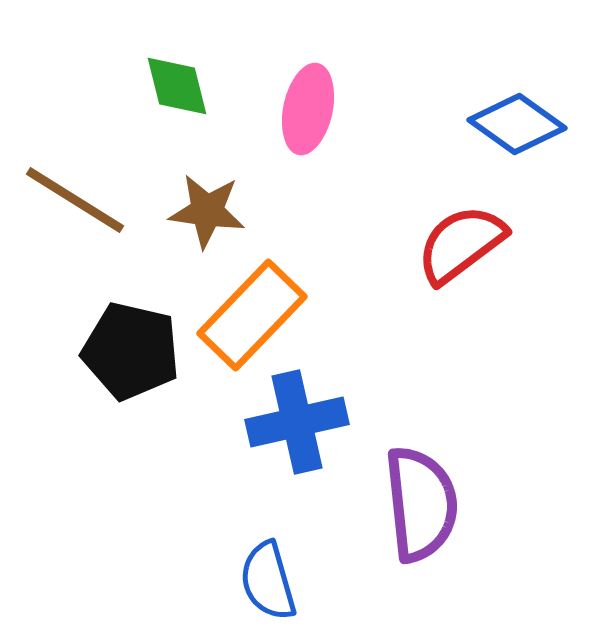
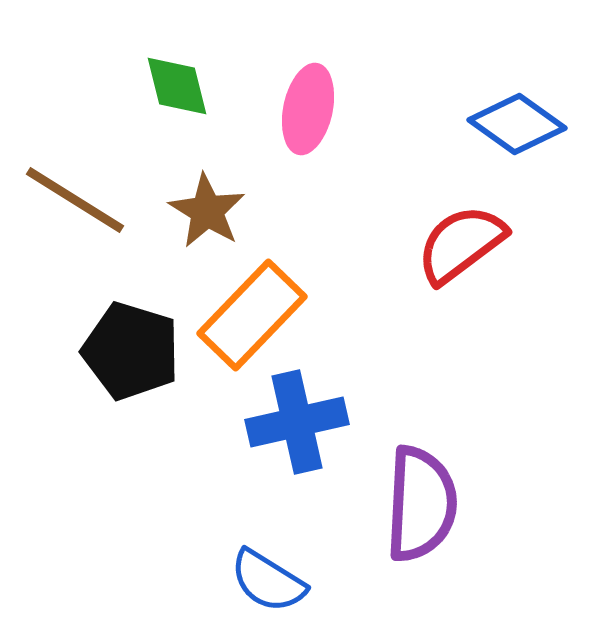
brown star: rotated 24 degrees clockwise
black pentagon: rotated 4 degrees clockwise
purple semicircle: rotated 9 degrees clockwise
blue semicircle: rotated 42 degrees counterclockwise
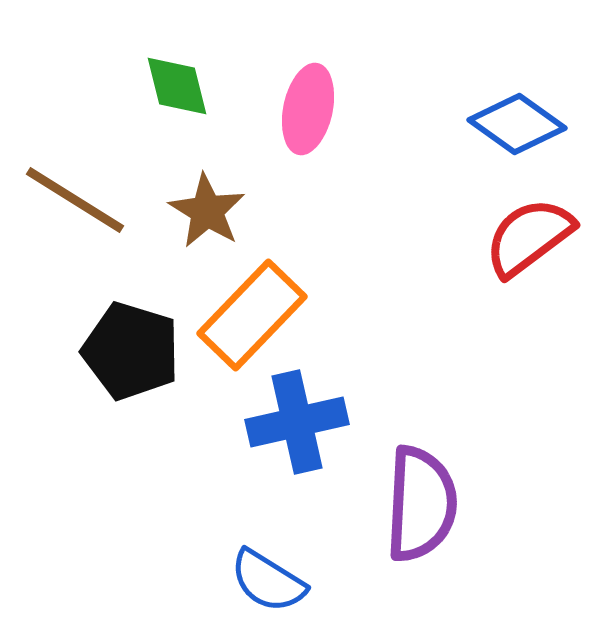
red semicircle: moved 68 px right, 7 px up
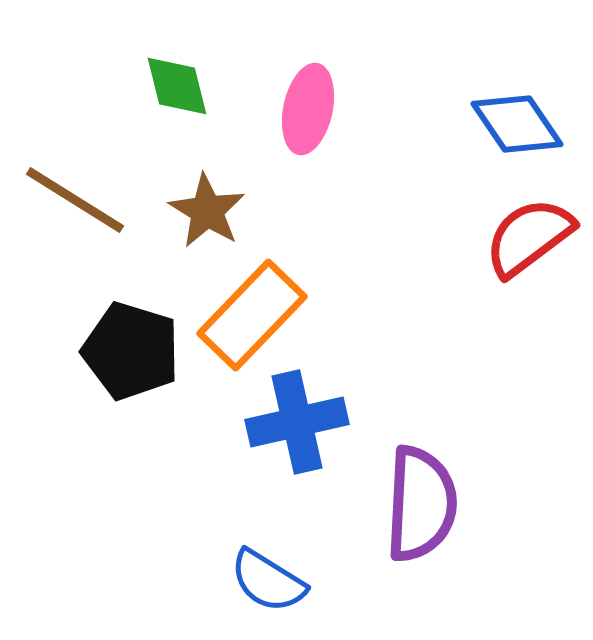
blue diamond: rotated 20 degrees clockwise
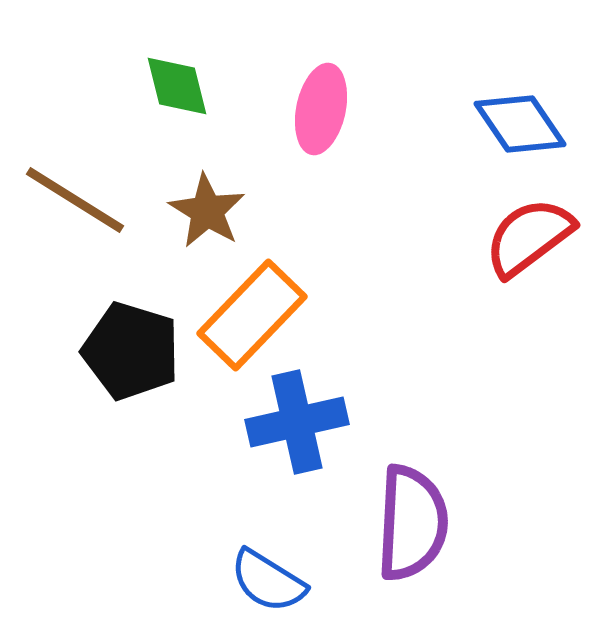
pink ellipse: moved 13 px right
blue diamond: moved 3 px right
purple semicircle: moved 9 px left, 19 px down
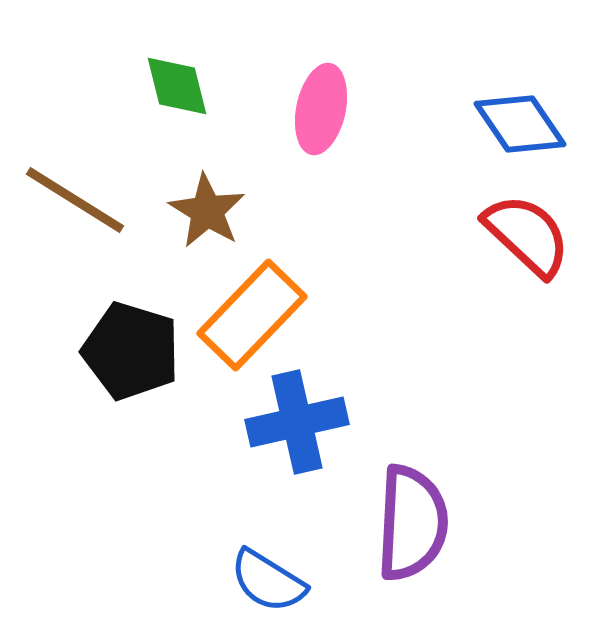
red semicircle: moved 2 px left, 2 px up; rotated 80 degrees clockwise
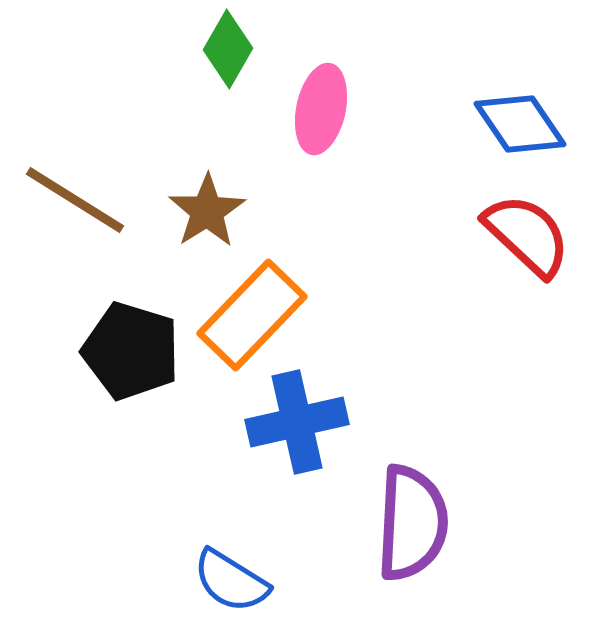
green diamond: moved 51 px right, 37 px up; rotated 44 degrees clockwise
brown star: rotated 8 degrees clockwise
blue semicircle: moved 37 px left
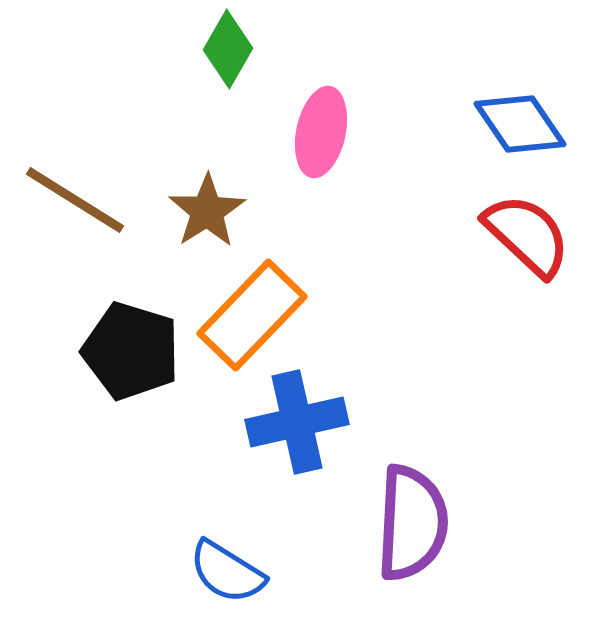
pink ellipse: moved 23 px down
blue semicircle: moved 4 px left, 9 px up
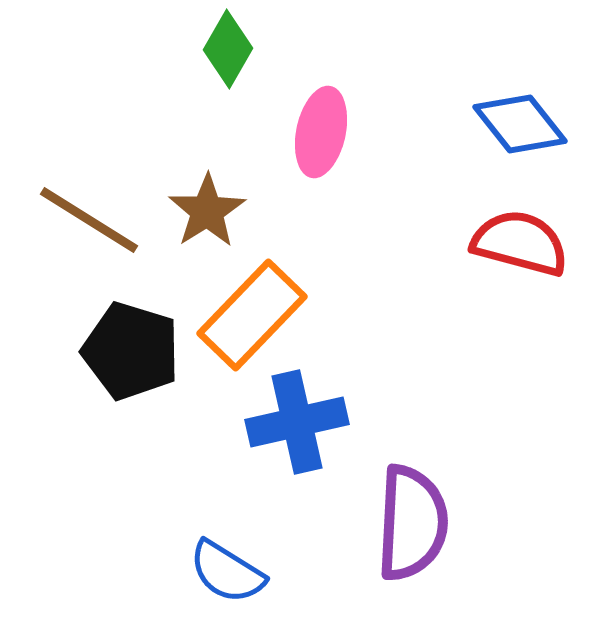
blue diamond: rotated 4 degrees counterclockwise
brown line: moved 14 px right, 20 px down
red semicircle: moved 7 px left, 8 px down; rotated 28 degrees counterclockwise
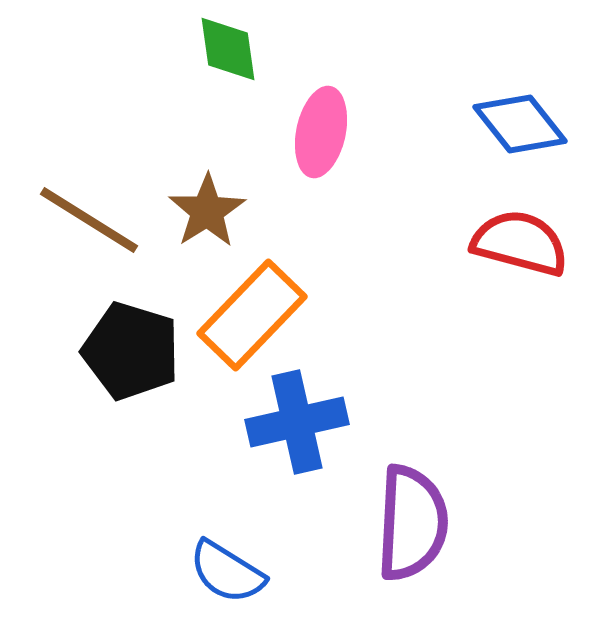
green diamond: rotated 38 degrees counterclockwise
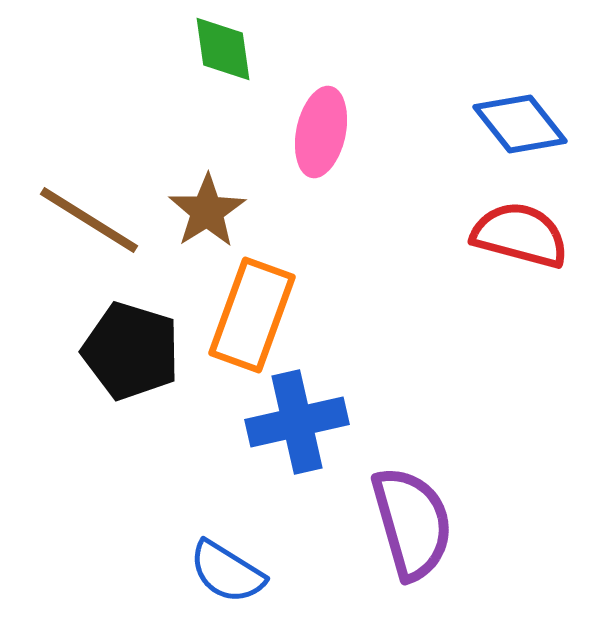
green diamond: moved 5 px left
red semicircle: moved 8 px up
orange rectangle: rotated 24 degrees counterclockwise
purple semicircle: rotated 19 degrees counterclockwise
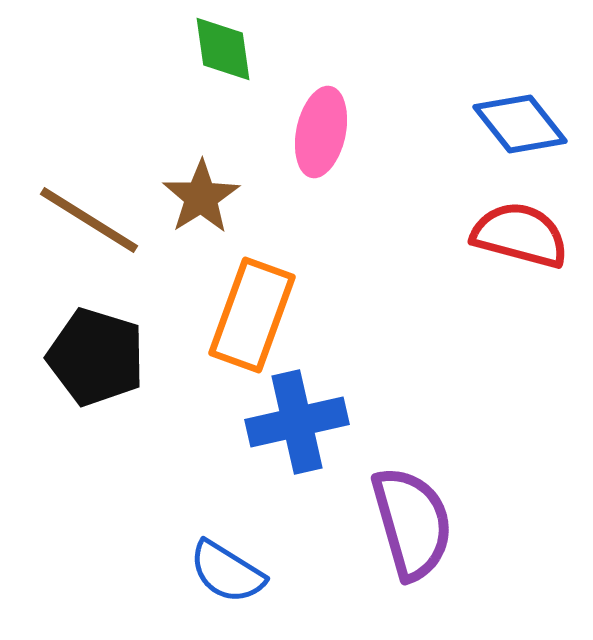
brown star: moved 6 px left, 14 px up
black pentagon: moved 35 px left, 6 px down
